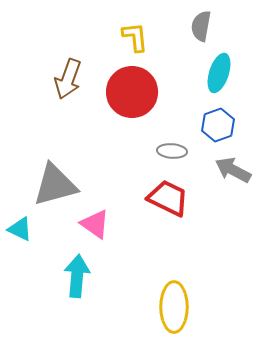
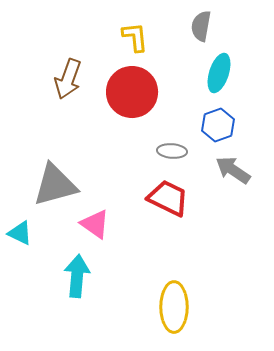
gray arrow: rotated 6 degrees clockwise
cyan triangle: moved 4 px down
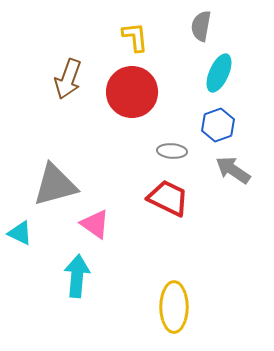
cyan ellipse: rotated 6 degrees clockwise
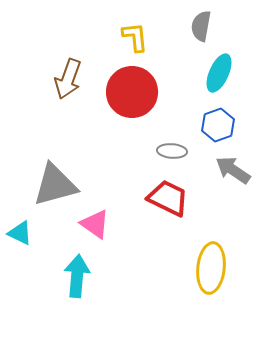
yellow ellipse: moved 37 px right, 39 px up; rotated 6 degrees clockwise
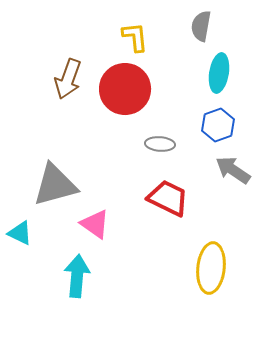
cyan ellipse: rotated 15 degrees counterclockwise
red circle: moved 7 px left, 3 px up
gray ellipse: moved 12 px left, 7 px up
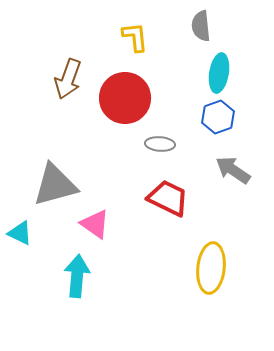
gray semicircle: rotated 16 degrees counterclockwise
red circle: moved 9 px down
blue hexagon: moved 8 px up
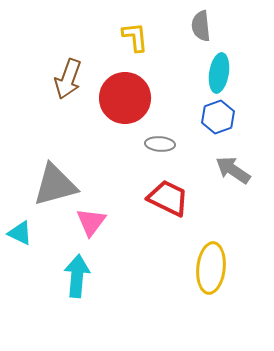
pink triangle: moved 4 px left, 2 px up; rotated 32 degrees clockwise
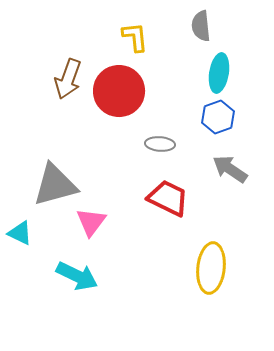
red circle: moved 6 px left, 7 px up
gray arrow: moved 3 px left, 1 px up
cyan arrow: rotated 111 degrees clockwise
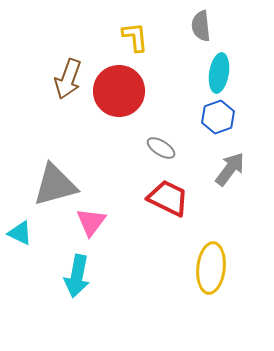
gray ellipse: moved 1 px right, 4 px down; rotated 28 degrees clockwise
gray arrow: rotated 93 degrees clockwise
cyan arrow: rotated 75 degrees clockwise
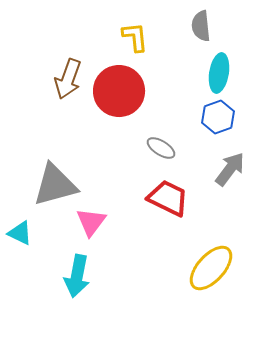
yellow ellipse: rotated 36 degrees clockwise
